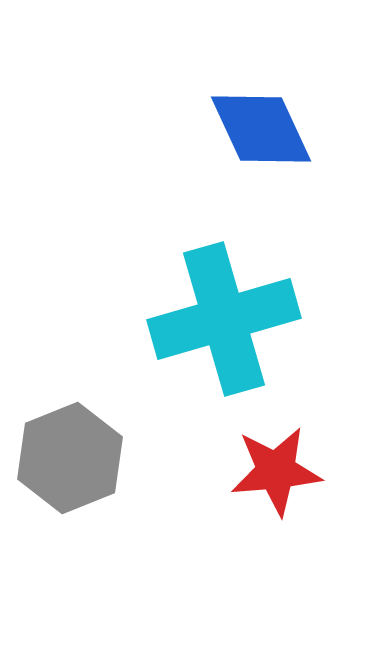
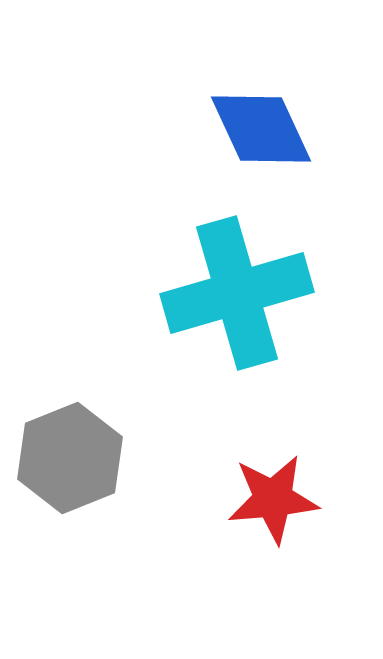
cyan cross: moved 13 px right, 26 px up
red star: moved 3 px left, 28 px down
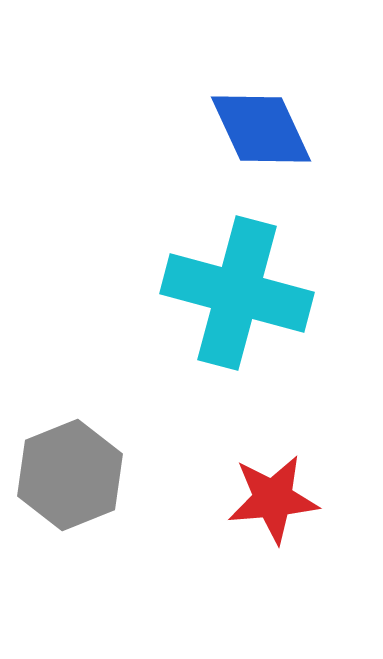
cyan cross: rotated 31 degrees clockwise
gray hexagon: moved 17 px down
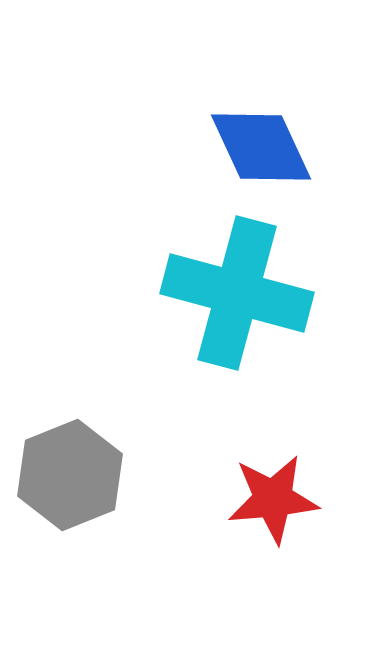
blue diamond: moved 18 px down
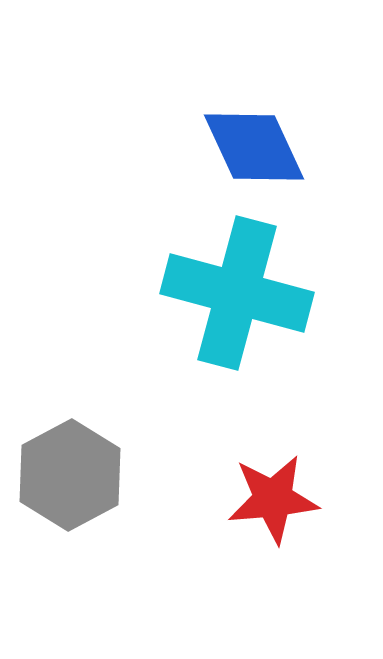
blue diamond: moved 7 px left
gray hexagon: rotated 6 degrees counterclockwise
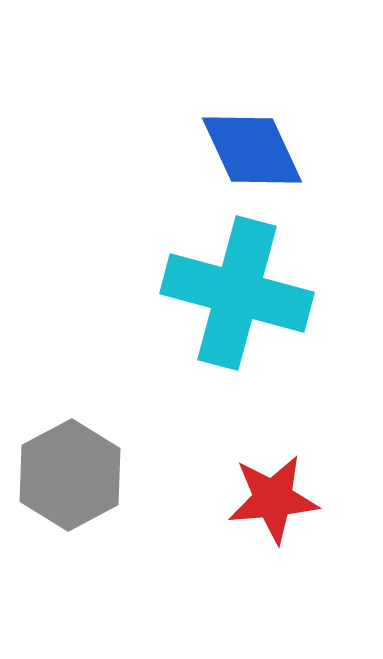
blue diamond: moved 2 px left, 3 px down
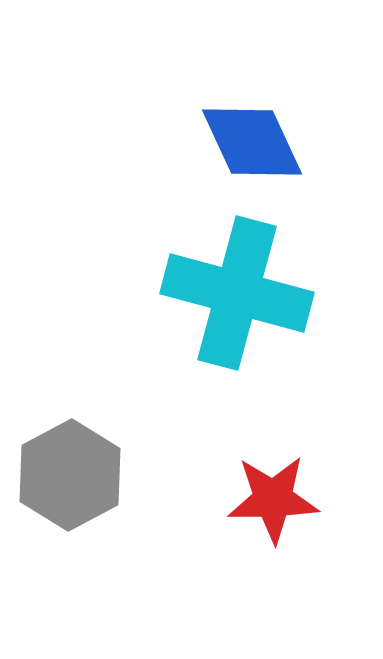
blue diamond: moved 8 px up
red star: rotated 4 degrees clockwise
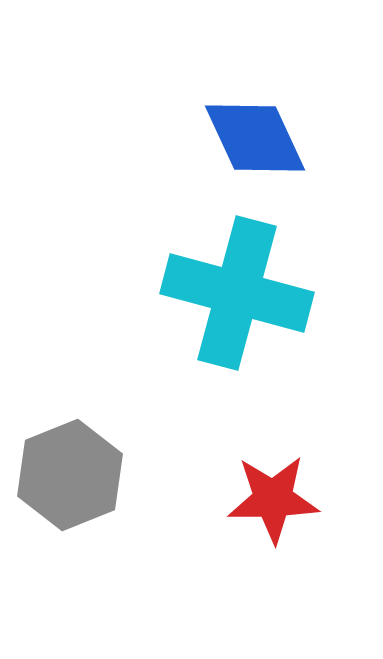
blue diamond: moved 3 px right, 4 px up
gray hexagon: rotated 6 degrees clockwise
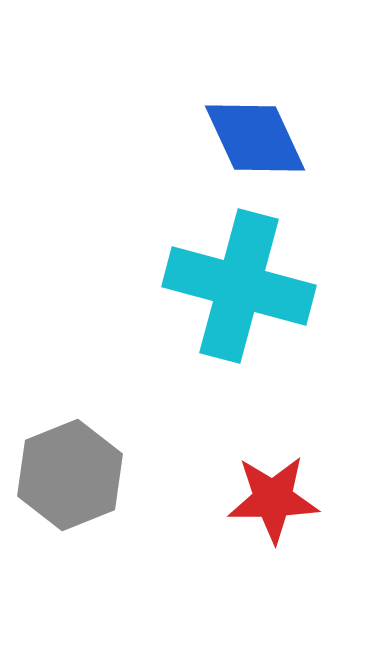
cyan cross: moved 2 px right, 7 px up
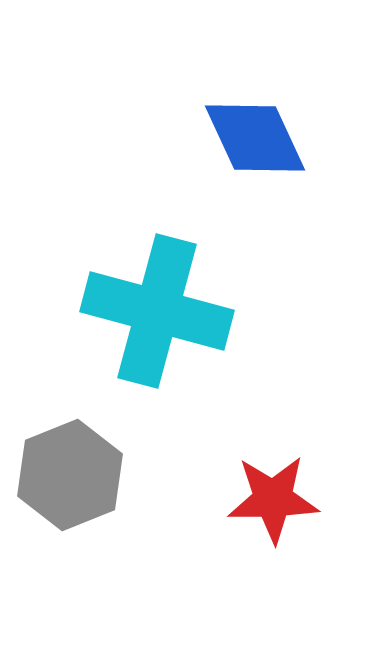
cyan cross: moved 82 px left, 25 px down
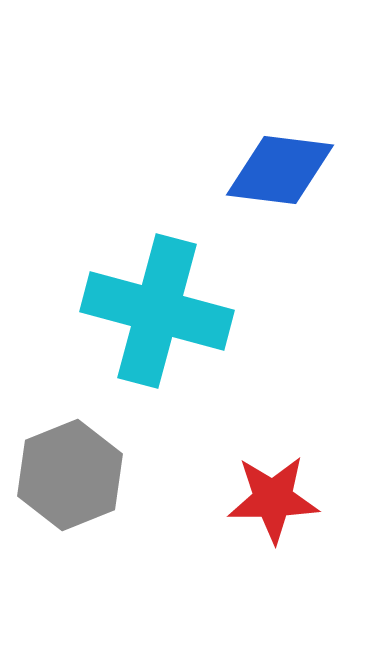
blue diamond: moved 25 px right, 32 px down; rotated 58 degrees counterclockwise
